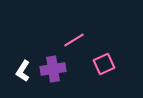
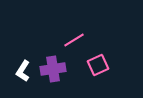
pink square: moved 6 px left, 1 px down
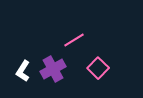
pink square: moved 3 px down; rotated 20 degrees counterclockwise
purple cross: rotated 20 degrees counterclockwise
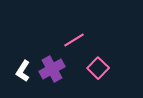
purple cross: moved 1 px left
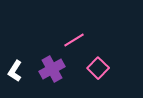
white L-shape: moved 8 px left
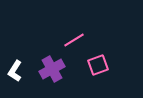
pink square: moved 3 px up; rotated 25 degrees clockwise
